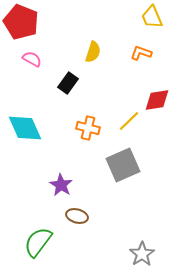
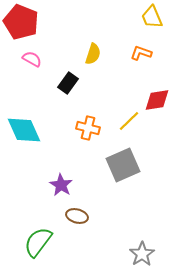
yellow semicircle: moved 2 px down
cyan diamond: moved 1 px left, 2 px down
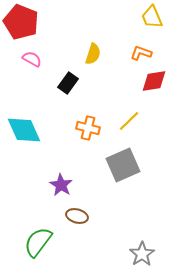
red diamond: moved 3 px left, 19 px up
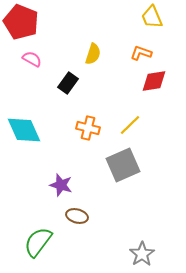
yellow line: moved 1 px right, 4 px down
purple star: rotated 15 degrees counterclockwise
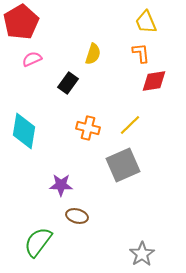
yellow trapezoid: moved 6 px left, 5 px down
red pentagon: rotated 20 degrees clockwise
orange L-shape: rotated 65 degrees clockwise
pink semicircle: rotated 54 degrees counterclockwise
cyan diamond: moved 1 px down; rotated 33 degrees clockwise
purple star: rotated 15 degrees counterclockwise
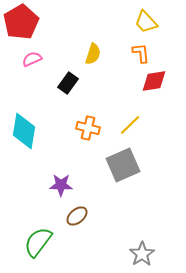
yellow trapezoid: rotated 20 degrees counterclockwise
brown ellipse: rotated 55 degrees counterclockwise
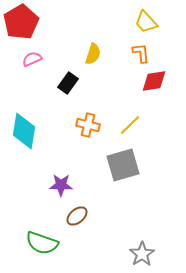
orange cross: moved 3 px up
gray square: rotated 8 degrees clockwise
green semicircle: moved 4 px right, 1 px down; rotated 108 degrees counterclockwise
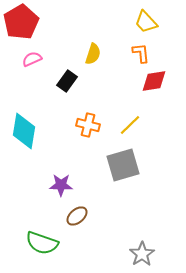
black rectangle: moved 1 px left, 2 px up
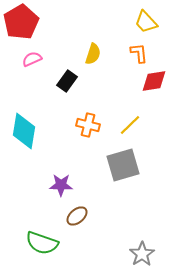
orange L-shape: moved 2 px left
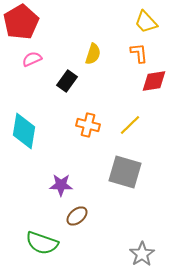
gray square: moved 2 px right, 7 px down; rotated 32 degrees clockwise
